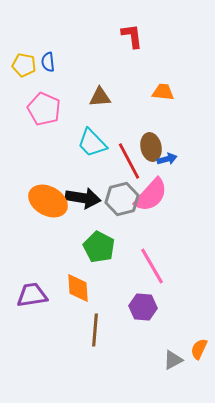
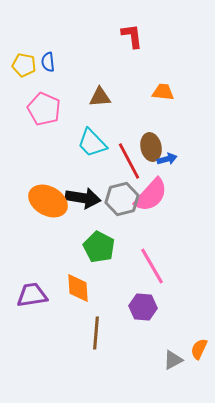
brown line: moved 1 px right, 3 px down
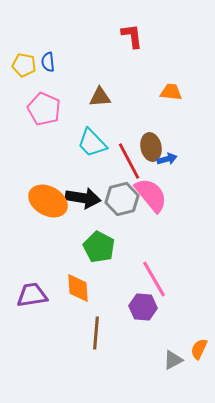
orange trapezoid: moved 8 px right
pink semicircle: rotated 81 degrees counterclockwise
pink line: moved 2 px right, 13 px down
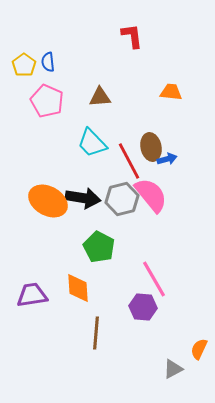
yellow pentagon: rotated 25 degrees clockwise
pink pentagon: moved 3 px right, 8 px up
gray triangle: moved 9 px down
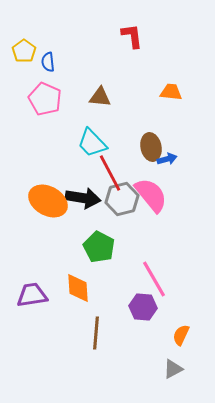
yellow pentagon: moved 14 px up
brown triangle: rotated 10 degrees clockwise
pink pentagon: moved 2 px left, 2 px up
red line: moved 19 px left, 12 px down
orange semicircle: moved 18 px left, 14 px up
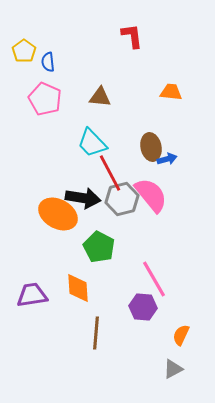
orange ellipse: moved 10 px right, 13 px down
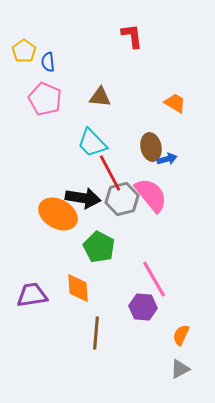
orange trapezoid: moved 4 px right, 11 px down; rotated 25 degrees clockwise
gray triangle: moved 7 px right
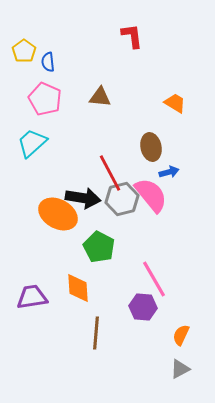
cyan trapezoid: moved 60 px left; rotated 92 degrees clockwise
blue arrow: moved 2 px right, 13 px down
purple trapezoid: moved 2 px down
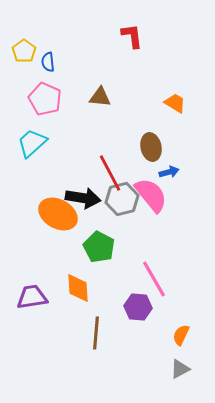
purple hexagon: moved 5 px left
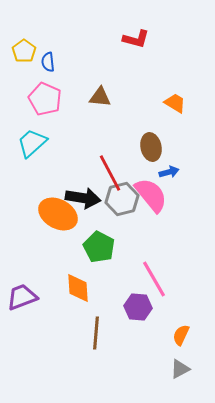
red L-shape: moved 4 px right, 3 px down; rotated 112 degrees clockwise
purple trapezoid: moved 10 px left; rotated 12 degrees counterclockwise
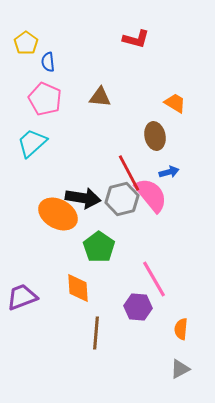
yellow pentagon: moved 2 px right, 8 px up
brown ellipse: moved 4 px right, 11 px up
red line: moved 19 px right
green pentagon: rotated 8 degrees clockwise
orange semicircle: moved 6 px up; rotated 20 degrees counterclockwise
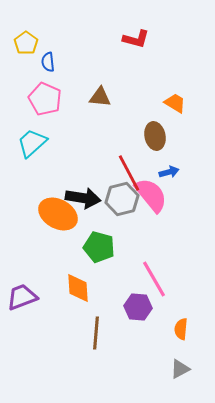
green pentagon: rotated 20 degrees counterclockwise
